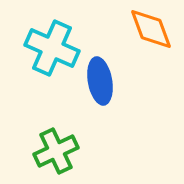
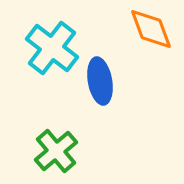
cyan cross: rotated 14 degrees clockwise
green cross: rotated 15 degrees counterclockwise
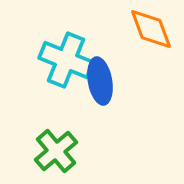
cyan cross: moved 14 px right, 12 px down; rotated 16 degrees counterclockwise
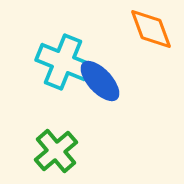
cyan cross: moved 3 px left, 2 px down
blue ellipse: rotated 33 degrees counterclockwise
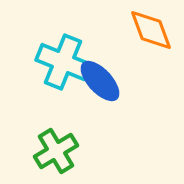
orange diamond: moved 1 px down
green cross: rotated 9 degrees clockwise
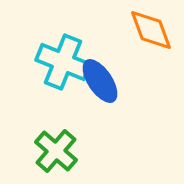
blue ellipse: rotated 9 degrees clockwise
green cross: rotated 18 degrees counterclockwise
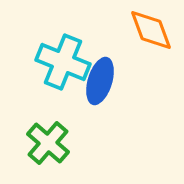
blue ellipse: rotated 51 degrees clockwise
green cross: moved 8 px left, 8 px up
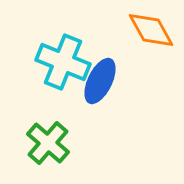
orange diamond: rotated 9 degrees counterclockwise
blue ellipse: rotated 9 degrees clockwise
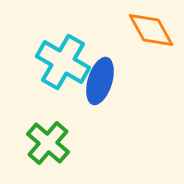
cyan cross: rotated 8 degrees clockwise
blue ellipse: rotated 9 degrees counterclockwise
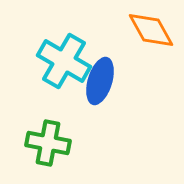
cyan cross: moved 1 px right, 1 px up
green cross: rotated 30 degrees counterclockwise
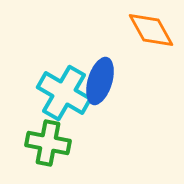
cyan cross: moved 32 px down
